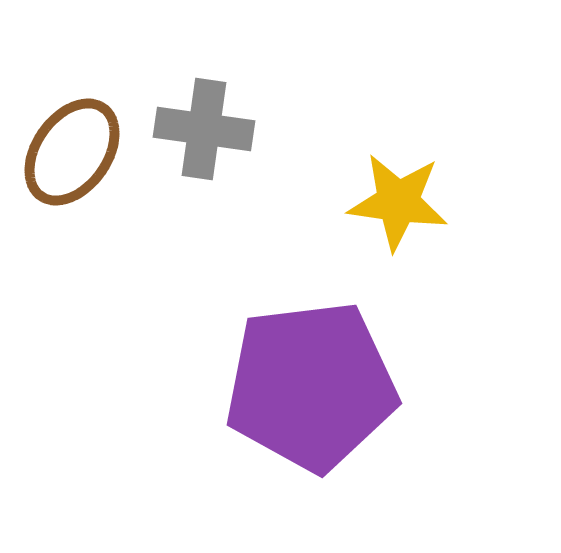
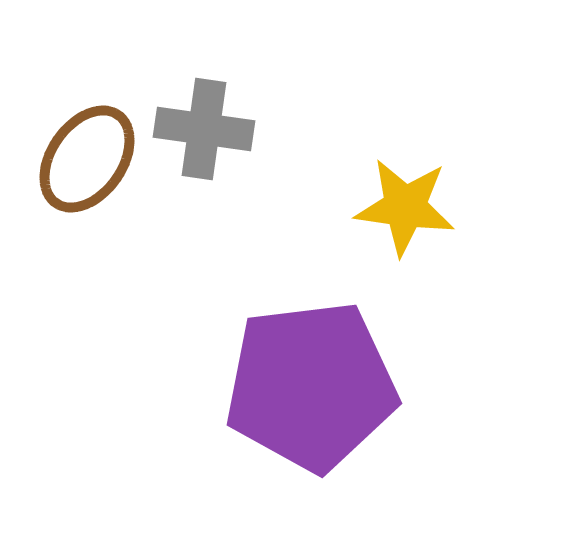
brown ellipse: moved 15 px right, 7 px down
yellow star: moved 7 px right, 5 px down
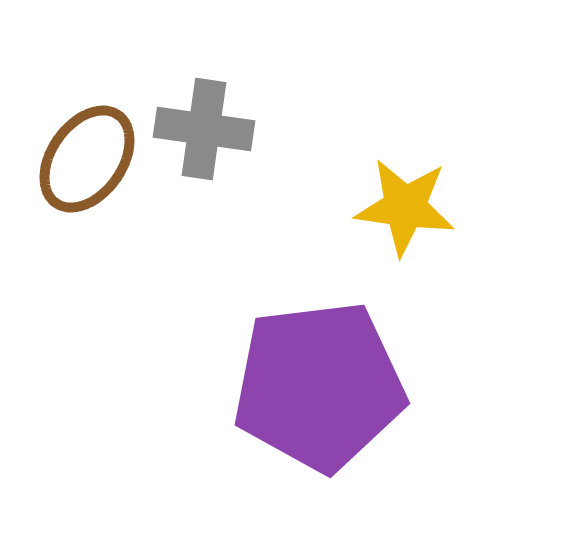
purple pentagon: moved 8 px right
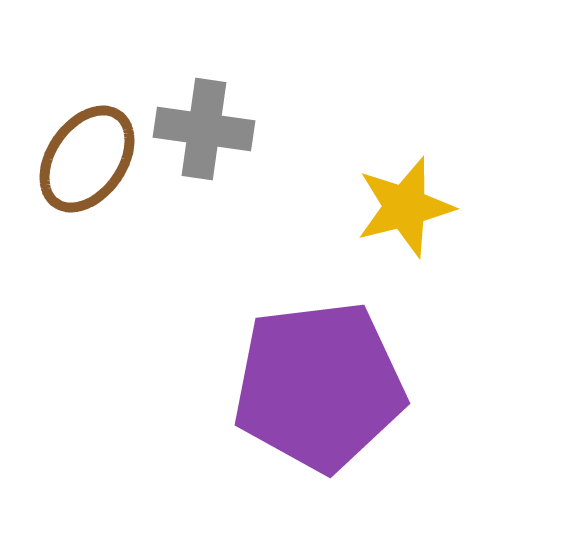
yellow star: rotated 22 degrees counterclockwise
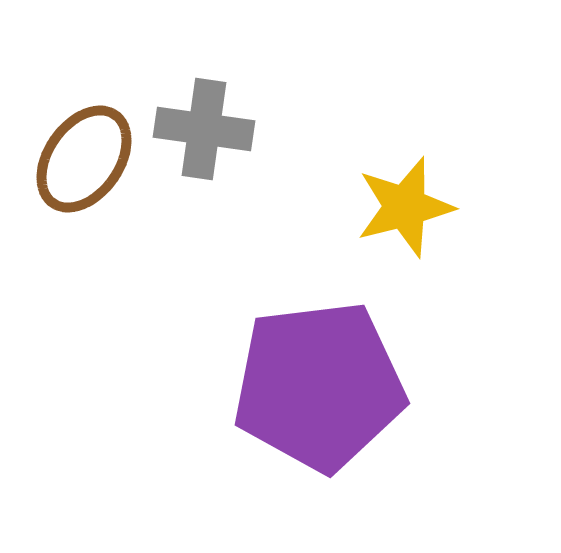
brown ellipse: moved 3 px left
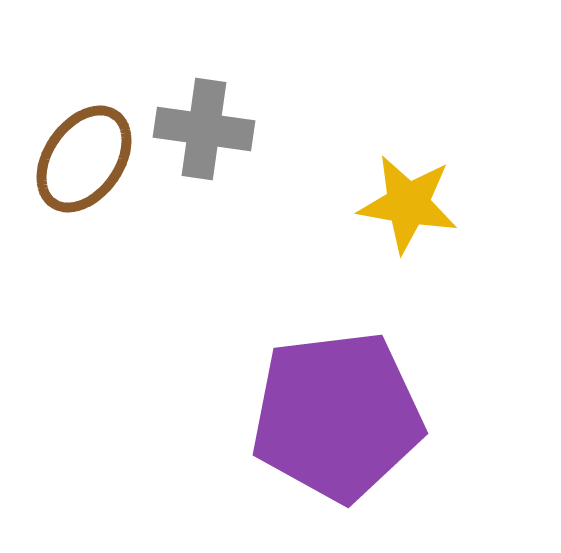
yellow star: moved 3 px right, 3 px up; rotated 24 degrees clockwise
purple pentagon: moved 18 px right, 30 px down
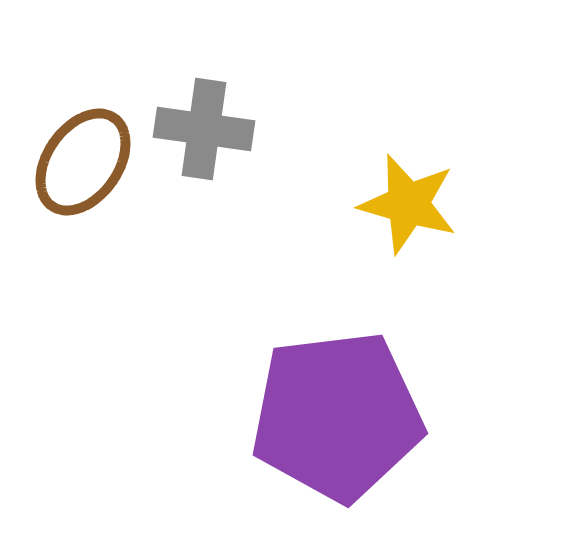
brown ellipse: moved 1 px left, 3 px down
yellow star: rotated 6 degrees clockwise
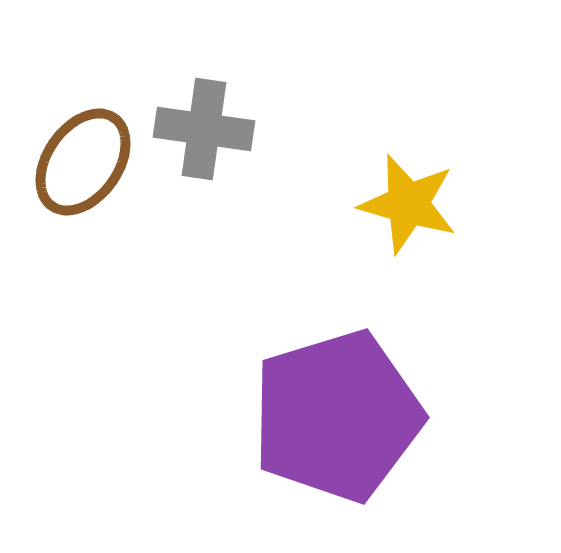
purple pentagon: rotated 10 degrees counterclockwise
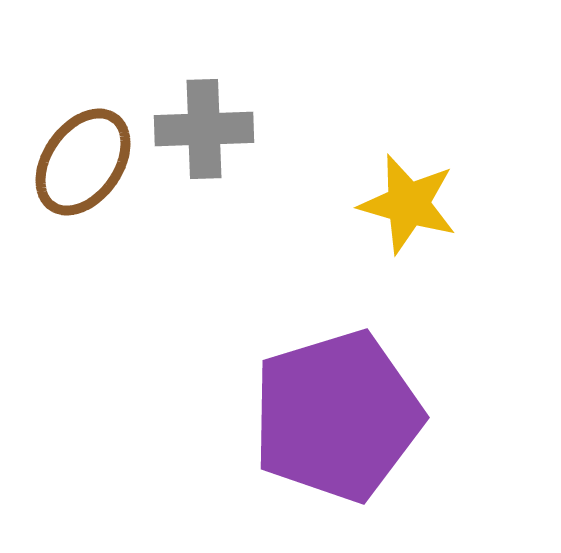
gray cross: rotated 10 degrees counterclockwise
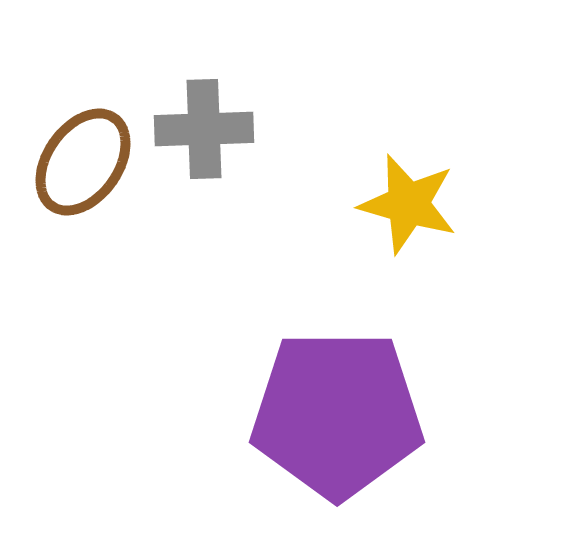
purple pentagon: moved 2 px up; rotated 17 degrees clockwise
